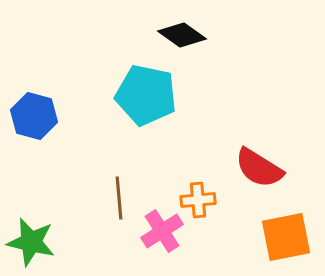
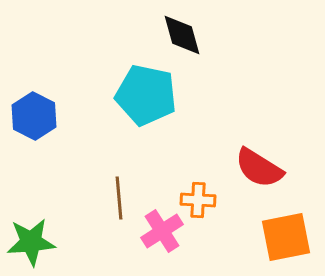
black diamond: rotated 39 degrees clockwise
blue hexagon: rotated 12 degrees clockwise
orange cross: rotated 8 degrees clockwise
green star: rotated 18 degrees counterclockwise
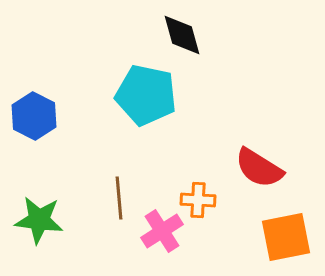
green star: moved 8 px right, 22 px up; rotated 12 degrees clockwise
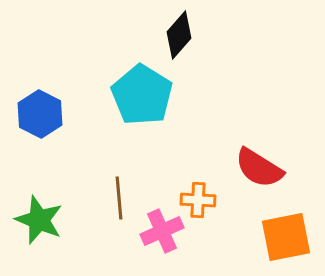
black diamond: moved 3 px left; rotated 57 degrees clockwise
cyan pentagon: moved 4 px left; rotated 20 degrees clockwise
blue hexagon: moved 6 px right, 2 px up
green star: rotated 15 degrees clockwise
pink cross: rotated 9 degrees clockwise
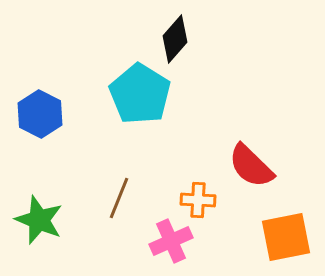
black diamond: moved 4 px left, 4 px down
cyan pentagon: moved 2 px left, 1 px up
red semicircle: moved 8 px left, 2 px up; rotated 12 degrees clockwise
brown line: rotated 27 degrees clockwise
pink cross: moved 9 px right, 10 px down
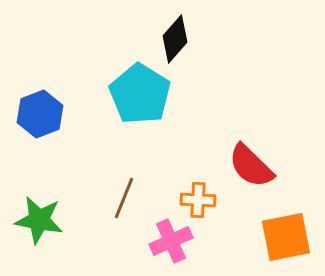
blue hexagon: rotated 12 degrees clockwise
brown line: moved 5 px right
green star: rotated 12 degrees counterclockwise
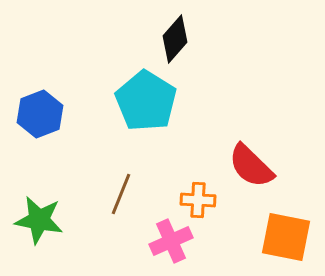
cyan pentagon: moved 6 px right, 7 px down
brown line: moved 3 px left, 4 px up
orange square: rotated 22 degrees clockwise
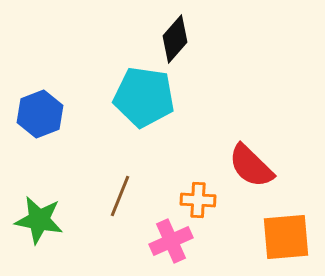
cyan pentagon: moved 2 px left, 4 px up; rotated 24 degrees counterclockwise
brown line: moved 1 px left, 2 px down
orange square: rotated 16 degrees counterclockwise
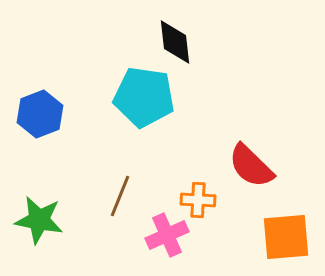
black diamond: moved 3 px down; rotated 48 degrees counterclockwise
pink cross: moved 4 px left, 6 px up
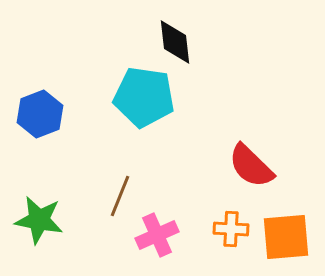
orange cross: moved 33 px right, 29 px down
pink cross: moved 10 px left
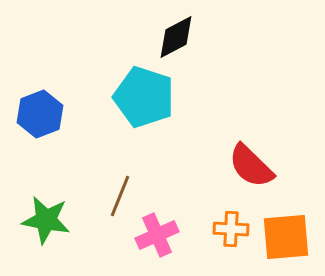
black diamond: moved 1 px right, 5 px up; rotated 69 degrees clockwise
cyan pentagon: rotated 10 degrees clockwise
green star: moved 7 px right
